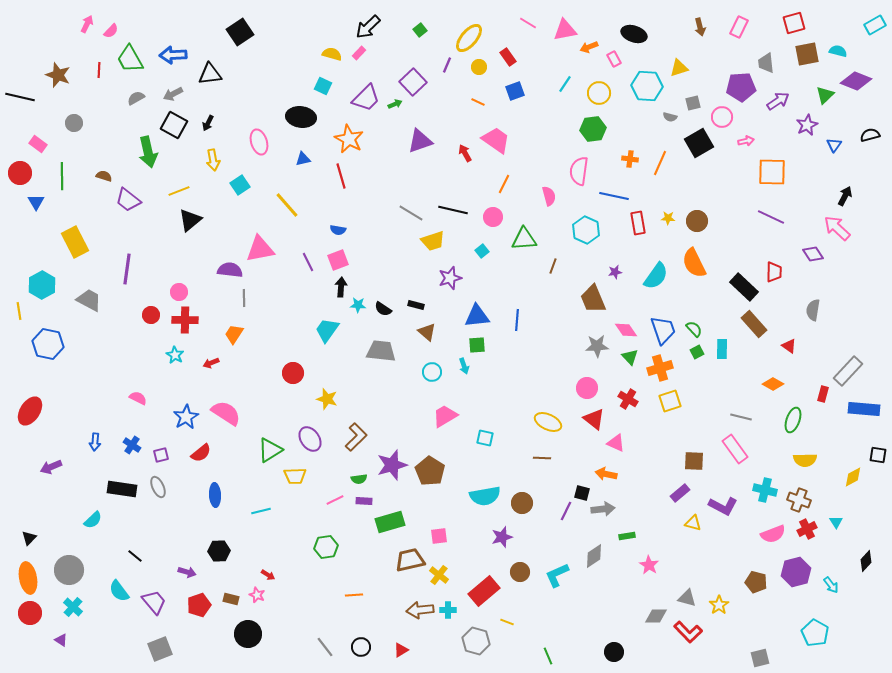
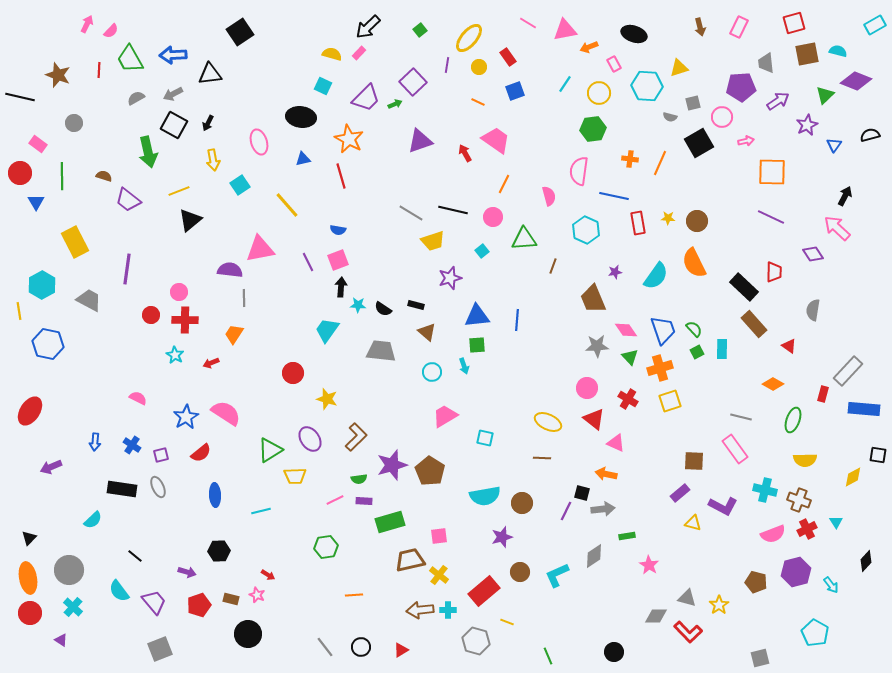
pink rectangle at (614, 59): moved 5 px down
purple line at (447, 65): rotated 14 degrees counterclockwise
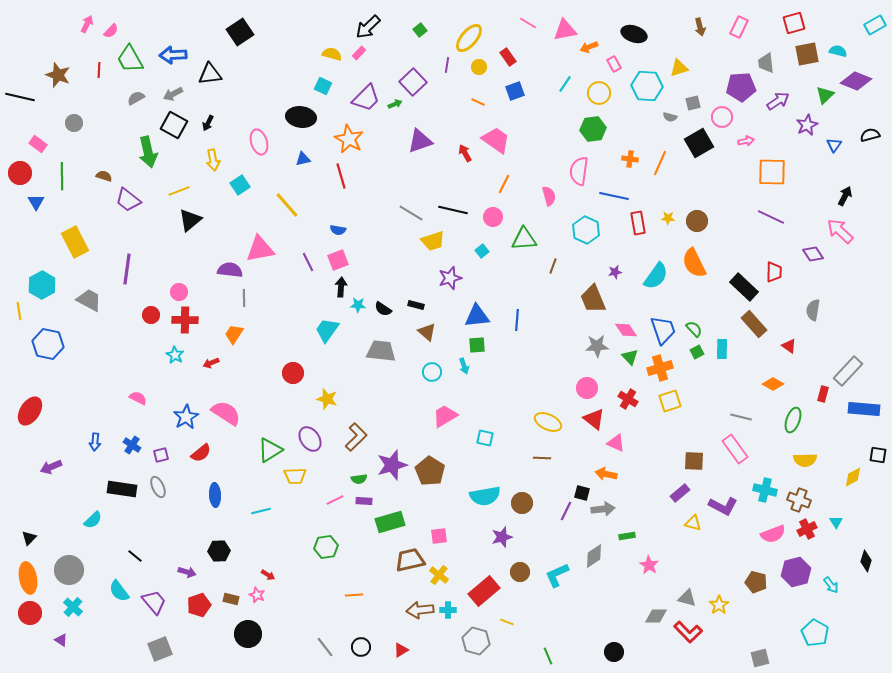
pink arrow at (837, 228): moved 3 px right, 3 px down
black diamond at (866, 561): rotated 25 degrees counterclockwise
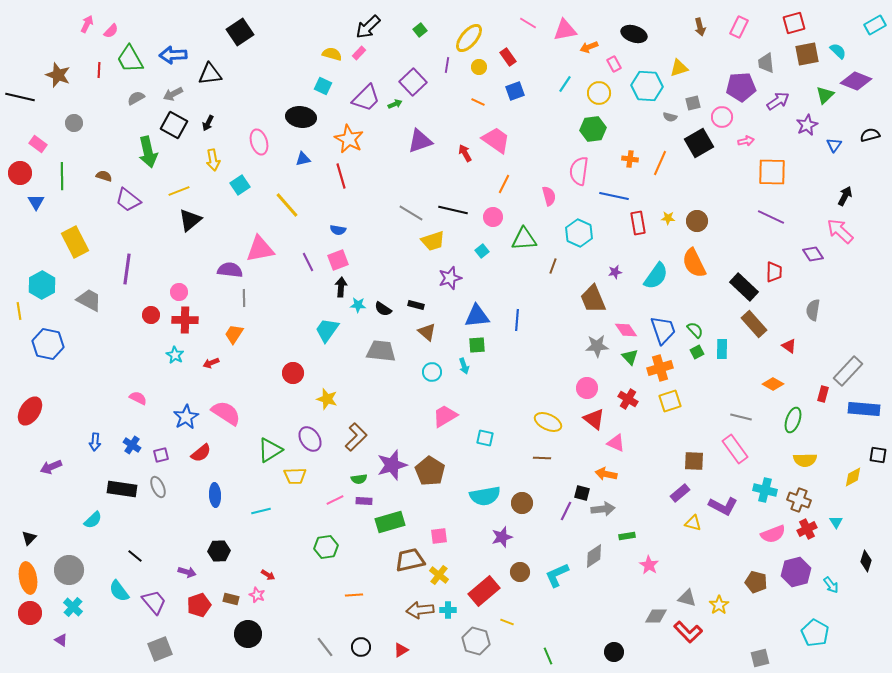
cyan semicircle at (838, 51): rotated 30 degrees clockwise
cyan hexagon at (586, 230): moved 7 px left, 3 px down
green semicircle at (694, 329): moved 1 px right, 1 px down
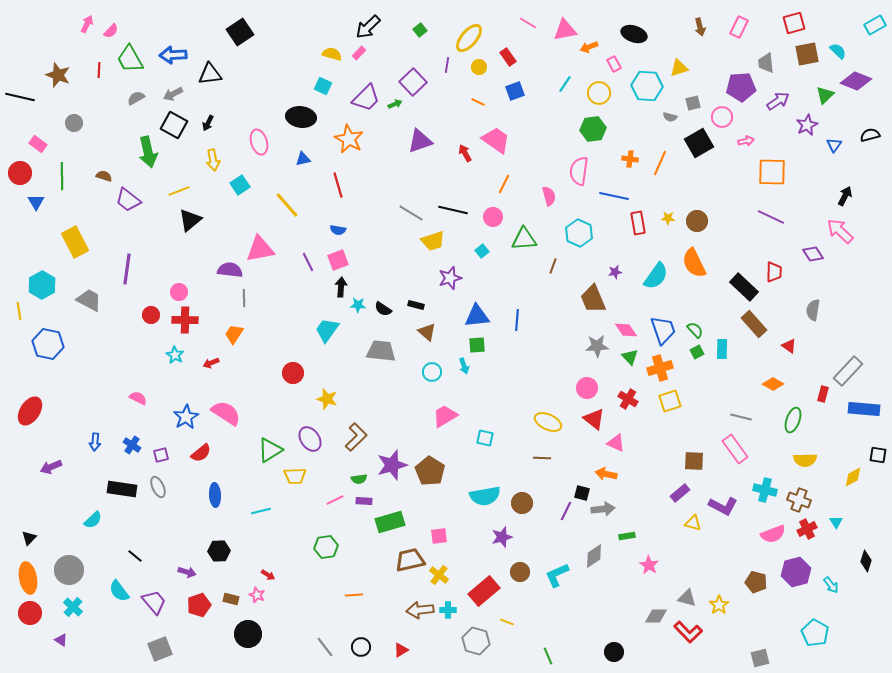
red line at (341, 176): moved 3 px left, 9 px down
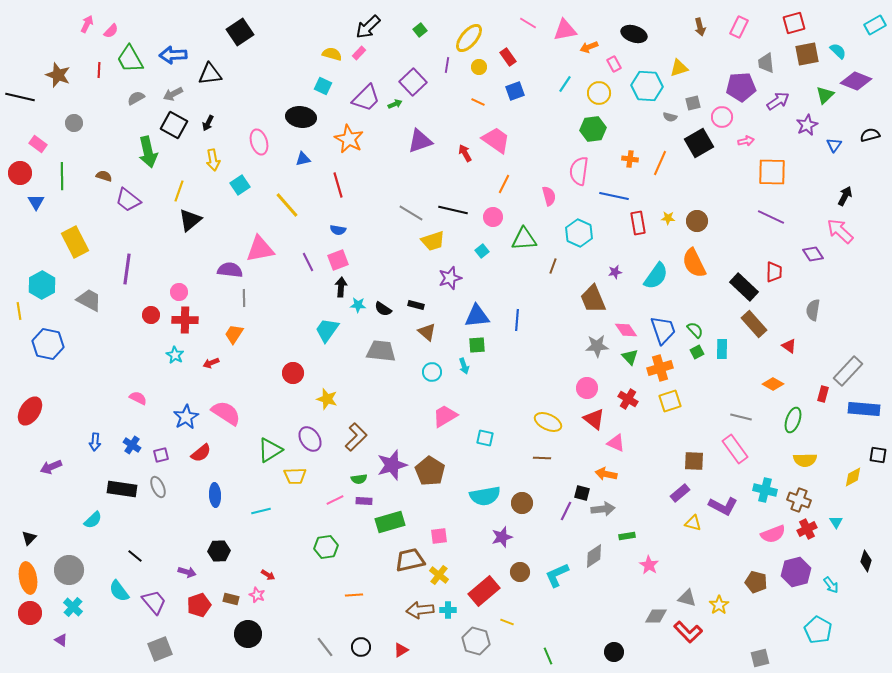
yellow line at (179, 191): rotated 50 degrees counterclockwise
cyan pentagon at (815, 633): moved 3 px right, 3 px up
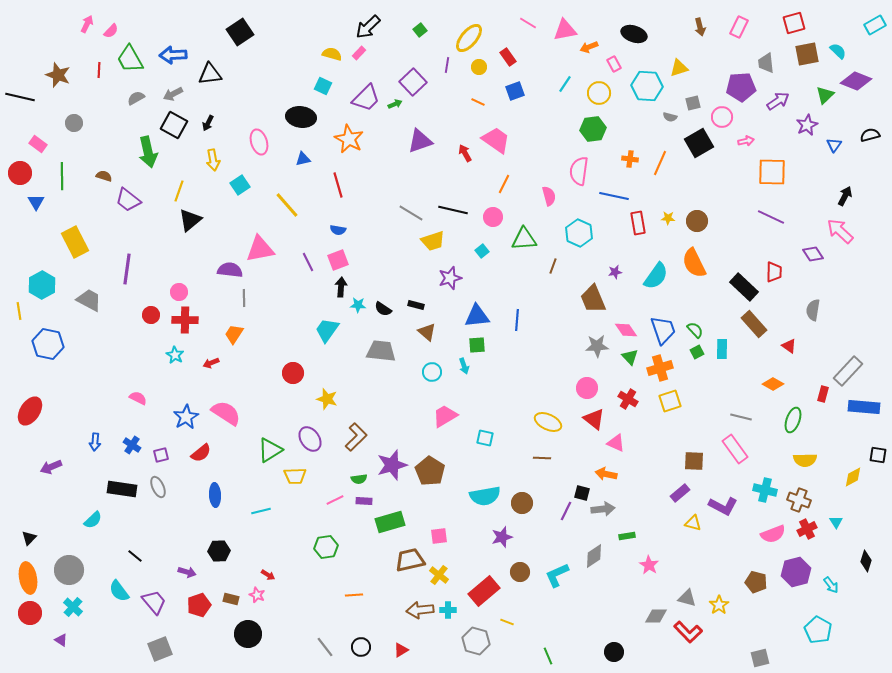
blue rectangle at (864, 409): moved 2 px up
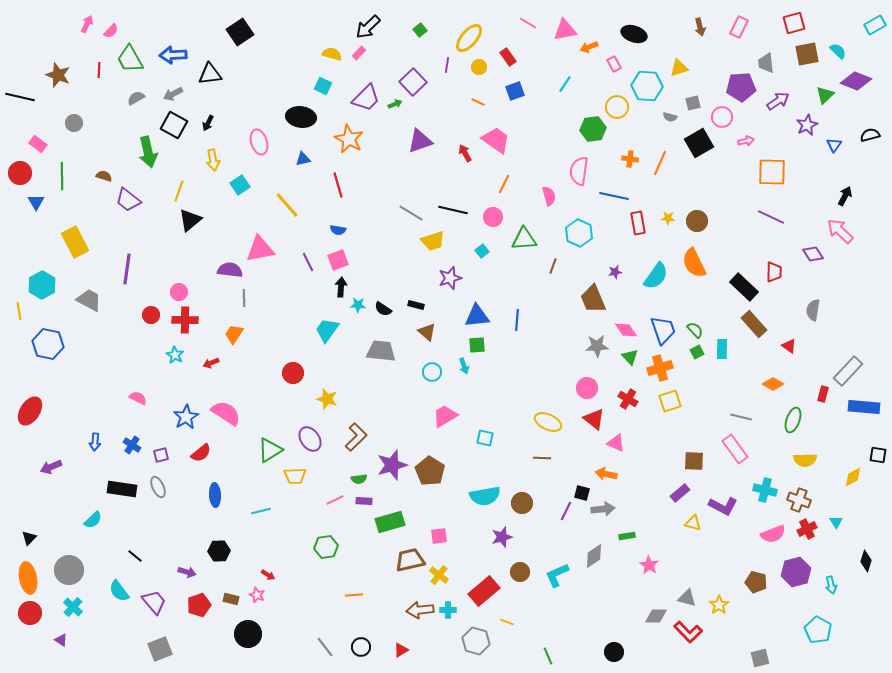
yellow circle at (599, 93): moved 18 px right, 14 px down
cyan arrow at (831, 585): rotated 24 degrees clockwise
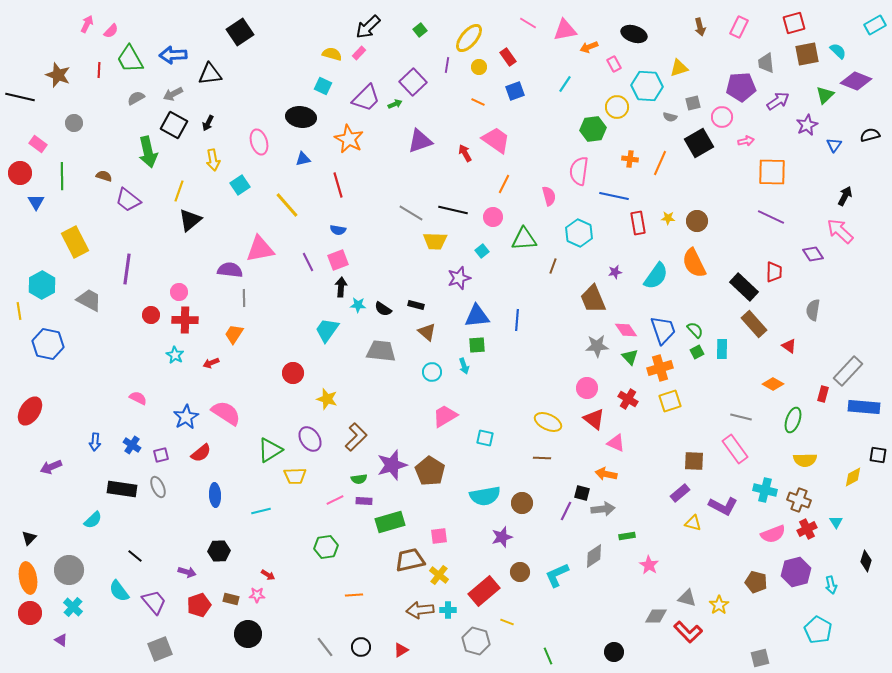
yellow trapezoid at (433, 241): moved 2 px right; rotated 20 degrees clockwise
purple star at (450, 278): moved 9 px right
pink star at (257, 595): rotated 21 degrees counterclockwise
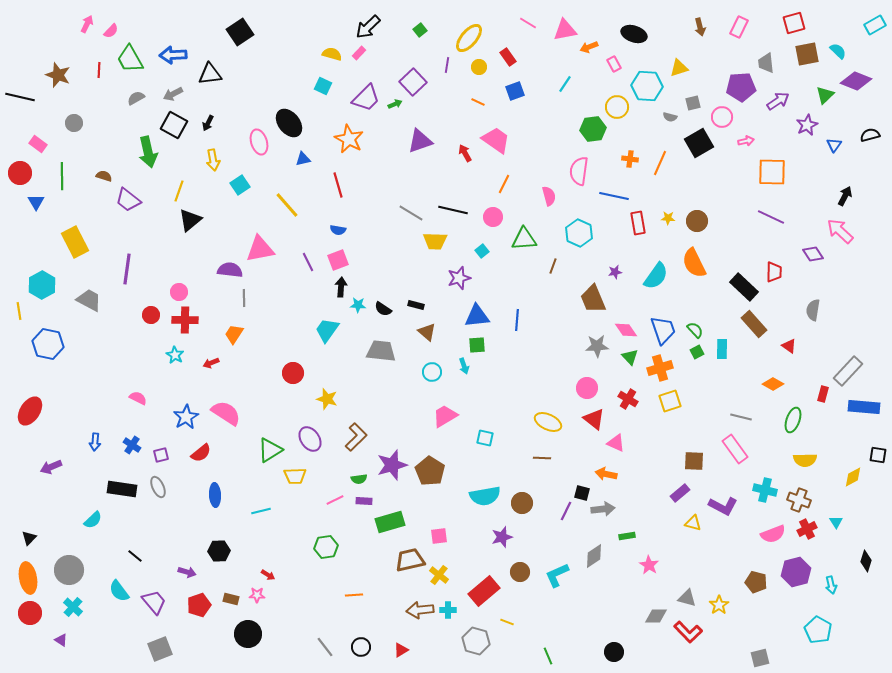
black ellipse at (301, 117): moved 12 px left, 6 px down; rotated 44 degrees clockwise
